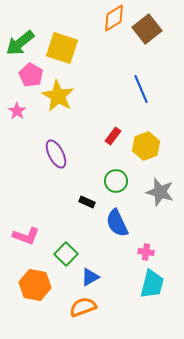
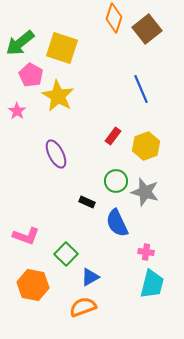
orange diamond: rotated 40 degrees counterclockwise
gray star: moved 15 px left
orange hexagon: moved 2 px left
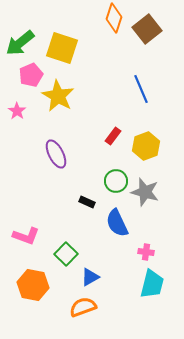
pink pentagon: rotated 20 degrees clockwise
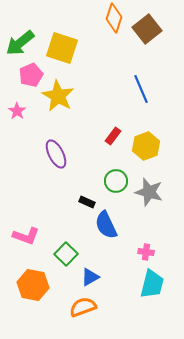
gray star: moved 4 px right
blue semicircle: moved 11 px left, 2 px down
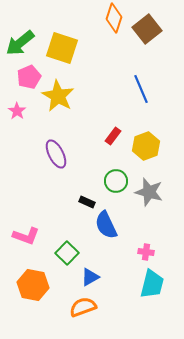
pink pentagon: moved 2 px left, 2 px down
green square: moved 1 px right, 1 px up
